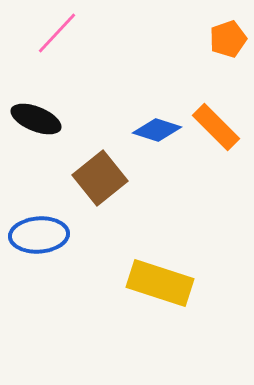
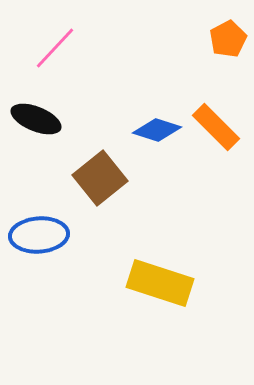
pink line: moved 2 px left, 15 px down
orange pentagon: rotated 9 degrees counterclockwise
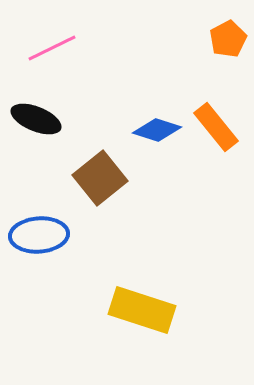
pink line: moved 3 px left; rotated 21 degrees clockwise
orange rectangle: rotated 6 degrees clockwise
yellow rectangle: moved 18 px left, 27 px down
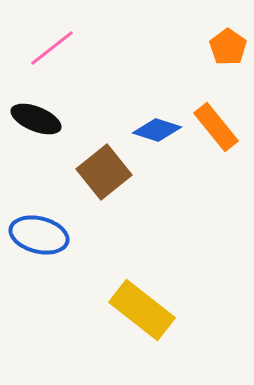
orange pentagon: moved 8 px down; rotated 9 degrees counterclockwise
pink line: rotated 12 degrees counterclockwise
brown square: moved 4 px right, 6 px up
blue ellipse: rotated 18 degrees clockwise
yellow rectangle: rotated 20 degrees clockwise
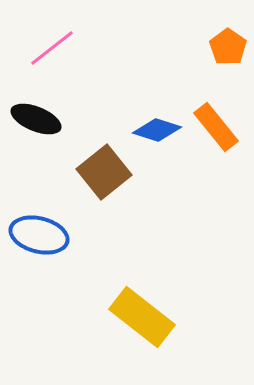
yellow rectangle: moved 7 px down
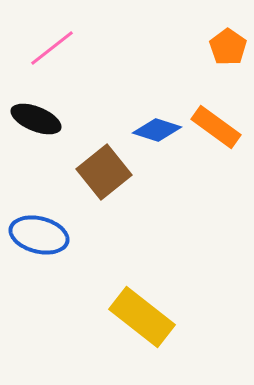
orange rectangle: rotated 15 degrees counterclockwise
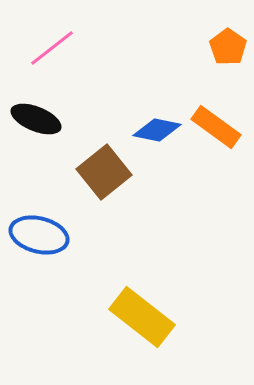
blue diamond: rotated 6 degrees counterclockwise
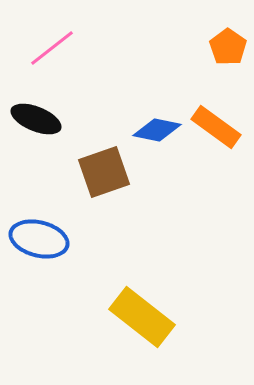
brown square: rotated 20 degrees clockwise
blue ellipse: moved 4 px down
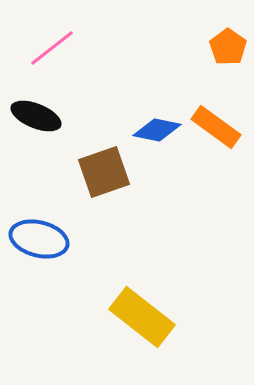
black ellipse: moved 3 px up
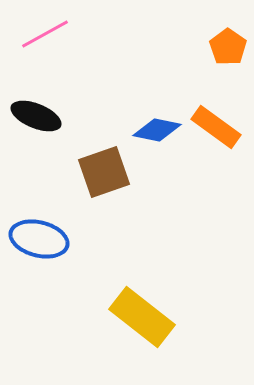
pink line: moved 7 px left, 14 px up; rotated 9 degrees clockwise
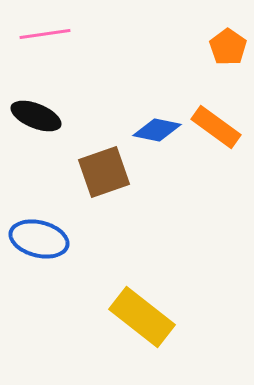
pink line: rotated 21 degrees clockwise
